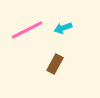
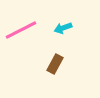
pink line: moved 6 px left
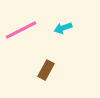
brown rectangle: moved 9 px left, 6 px down
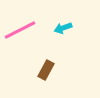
pink line: moved 1 px left
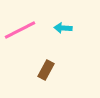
cyan arrow: rotated 24 degrees clockwise
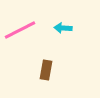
brown rectangle: rotated 18 degrees counterclockwise
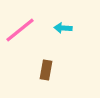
pink line: rotated 12 degrees counterclockwise
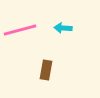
pink line: rotated 24 degrees clockwise
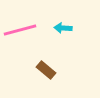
brown rectangle: rotated 60 degrees counterclockwise
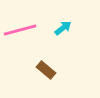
cyan arrow: rotated 138 degrees clockwise
